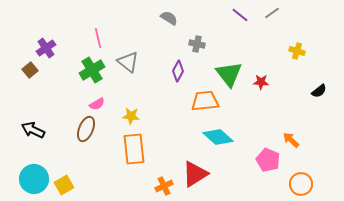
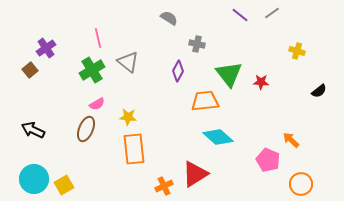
yellow star: moved 3 px left, 1 px down
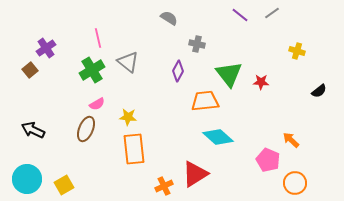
cyan circle: moved 7 px left
orange circle: moved 6 px left, 1 px up
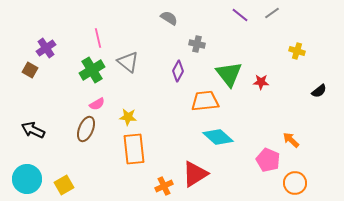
brown square: rotated 21 degrees counterclockwise
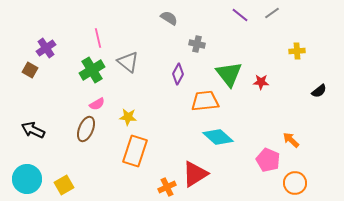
yellow cross: rotated 21 degrees counterclockwise
purple diamond: moved 3 px down
orange rectangle: moved 1 px right, 2 px down; rotated 24 degrees clockwise
orange cross: moved 3 px right, 1 px down
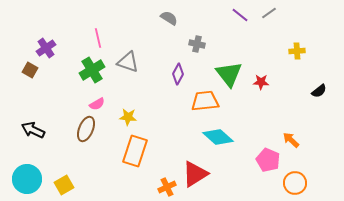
gray line: moved 3 px left
gray triangle: rotated 20 degrees counterclockwise
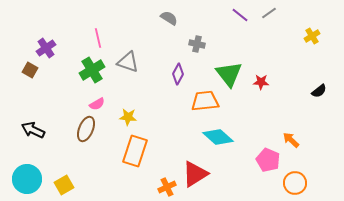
yellow cross: moved 15 px right, 15 px up; rotated 28 degrees counterclockwise
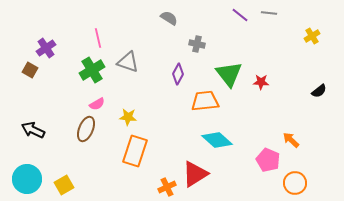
gray line: rotated 42 degrees clockwise
cyan diamond: moved 1 px left, 3 px down
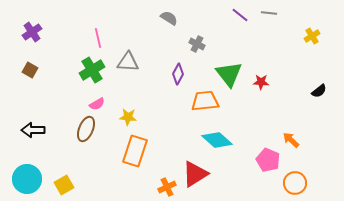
gray cross: rotated 14 degrees clockwise
purple cross: moved 14 px left, 16 px up
gray triangle: rotated 15 degrees counterclockwise
black arrow: rotated 25 degrees counterclockwise
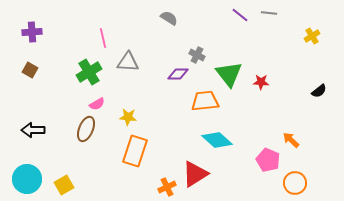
purple cross: rotated 30 degrees clockwise
pink line: moved 5 px right
gray cross: moved 11 px down
green cross: moved 3 px left, 2 px down
purple diamond: rotated 60 degrees clockwise
